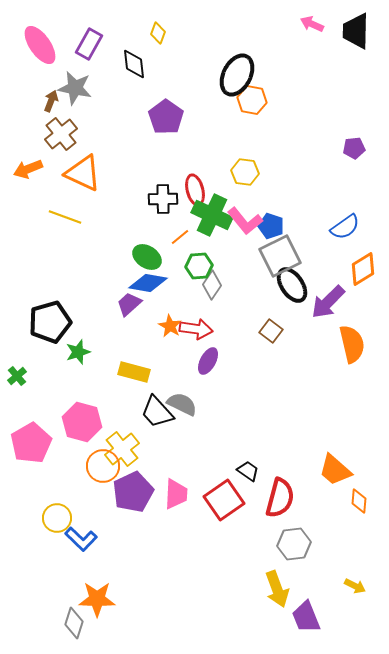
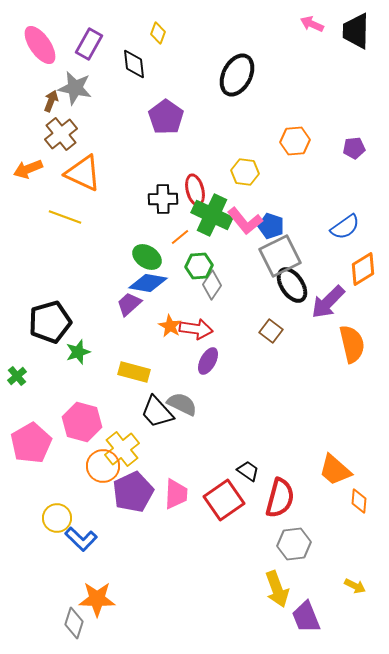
orange hexagon at (252, 100): moved 43 px right, 41 px down; rotated 16 degrees counterclockwise
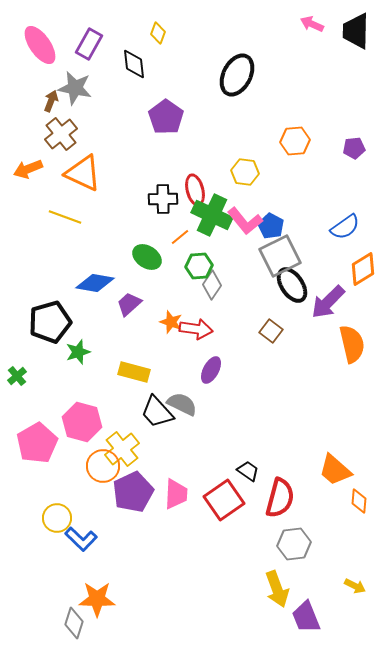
blue pentagon at (271, 226): rotated 10 degrees clockwise
blue diamond at (148, 283): moved 53 px left
orange star at (170, 326): moved 1 px right, 4 px up; rotated 10 degrees counterclockwise
purple ellipse at (208, 361): moved 3 px right, 9 px down
pink pentagon at (31, 443): moved 6 px right
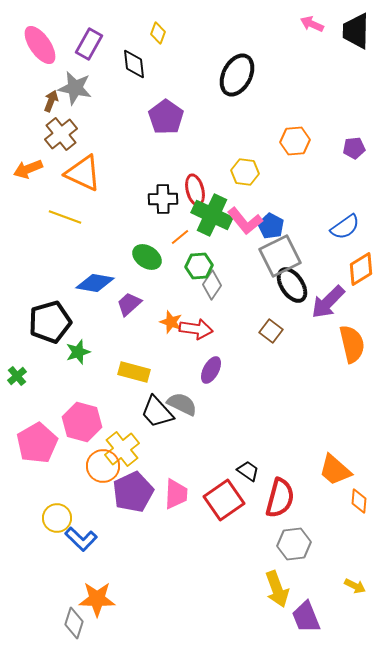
orange diamond at (363, 269): moved 2 px left
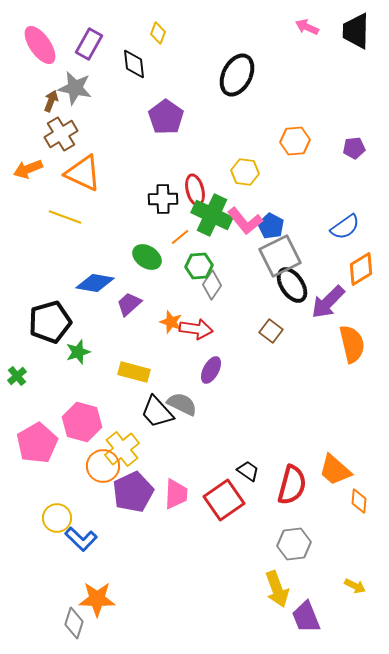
pink arrow at (312, 24): moved 5 px left, 3 px down
brown cross at (61, 134): rotated 8 degrees clockwise
red semicircle at (280, 498): moved 12 px right, 13 px up
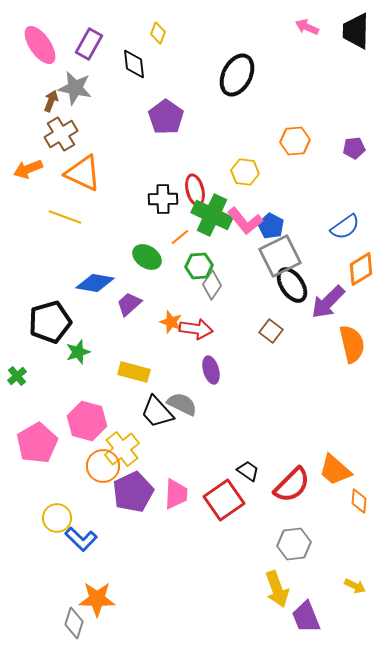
purple ellipse at (211, 370): rotated 44 degrees counterclockwise
pink hexagon at (82, 422): moved 5 px right, 1 px up
red semicircle at (292, 485): rotated 30 degrees clockwise
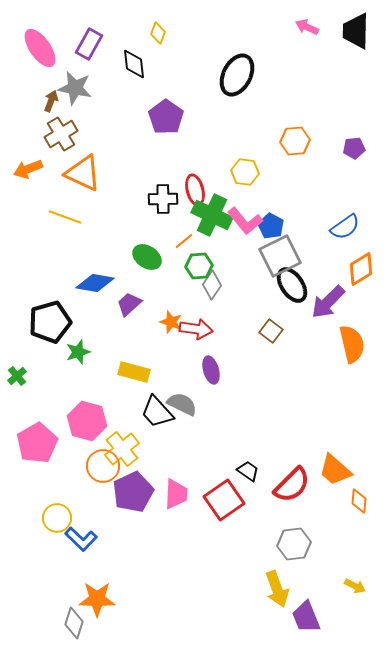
pink ellipse at (40, 45): moved 3 px down
orange line at (180, 237): moved 4 px right, 4 px down
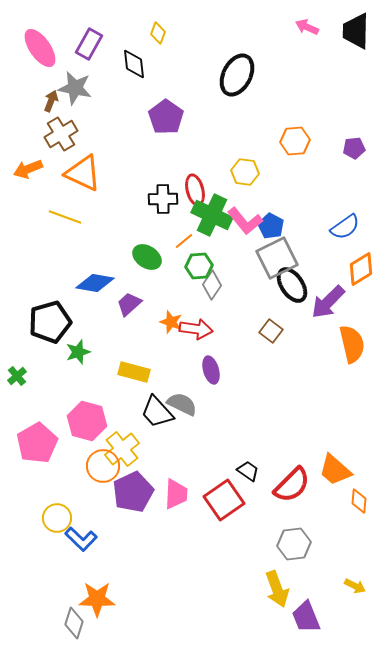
gray square at (280, 256): moved 3 px left, 2 px down
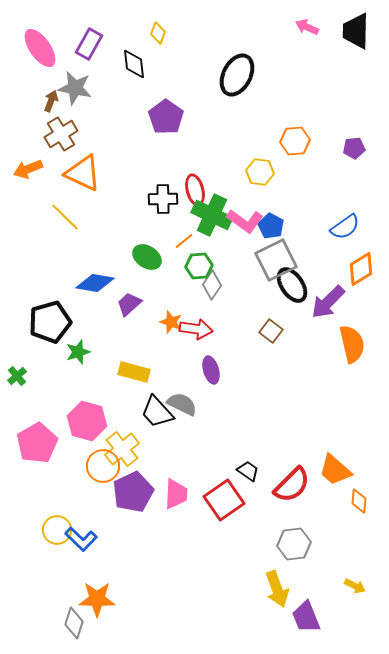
yellow hexagon at (245, 172): moved 15 px right
yellow line at (65, 217): rotated 24 degrees clockwise
pink L-shape at (245, 221): rotated 15 degrees counterclockwise
gray square at (277, 258): moved 1 px left, 2 px down
yellow circle at (57, 518): moved 12 px down
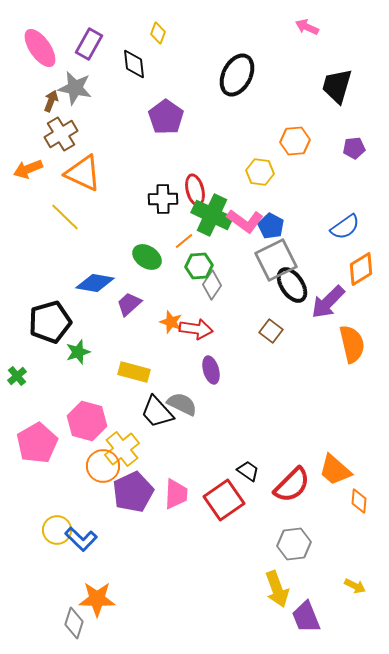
black trapezoid at (356, 31): moved 19 px left, 55 px down; rotated 15 degrees clockwise
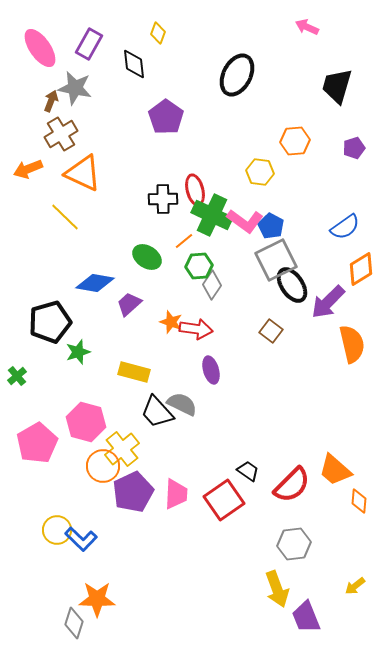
purple pentagon at (354, 148): rotated 10 degrees counterclockwise
pink hexagon at (87, 421): moved 1 px left, 1 px down
yellow arrow at (355, 586): rotated 115 degrees clockwise
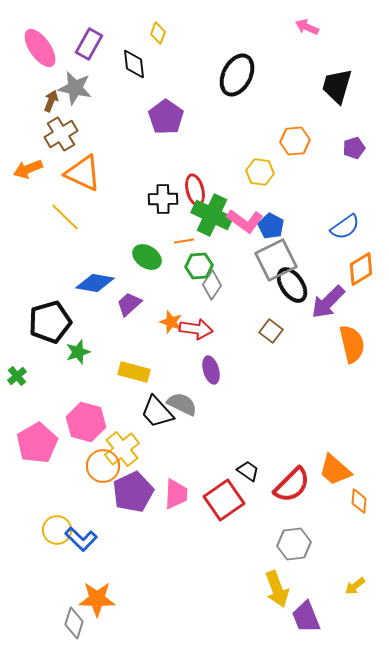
orange line at (184, 241): rotated 30 degrees clockwise
